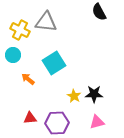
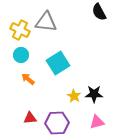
cyan circle: moved 8 px right
cyan square: moved 4 px right
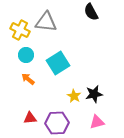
black semicircle: moved 8 px left
cyan circle: moved 5 px right
black star: rotated 12 degrees counterclockwise
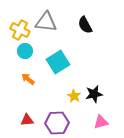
black semicircle: moved 6 px left, 13 px down
cyan circle: moved 1 px left, 4 px up
cyan square: moved 1 px up
red triangle: moved 3 px left, 2 px down
pink triangle: moved 4 px right
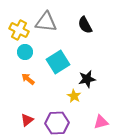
yellow cross: moved 1 px left
cyan circle: moved 1 px down
black star: moved 7 px left, 15 px up
red triangle: rotated 32 degrees counterclockwise
